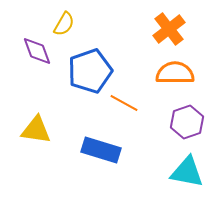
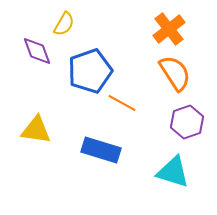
orange semicircle: rotated 57 degrees clockwise
orange line: moved 2 px left
cyan triangle: moved 14 px left; rotated 6 degrees clockwise
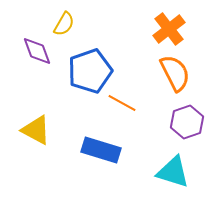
orange semicircle: rotated 6 degrees clockwise
yellow triangle: rotated 20 degrees clockwise
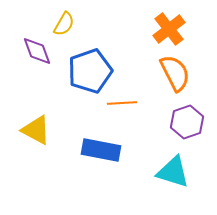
orange line: rotated 32 degrees counterclockwise
blue rectangle: rotated 6 degrees counterclockwise
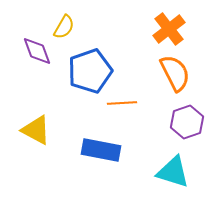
yellow semicircle: moved 3 px down
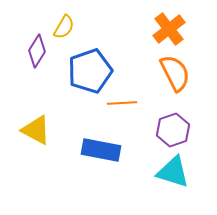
purple diamond: rotated 52 degrees clockwise
purple hexagon: moved 14 px left, 8 px down
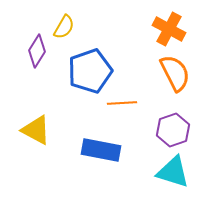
orange cross: rotated 24 degrees counterclockwise
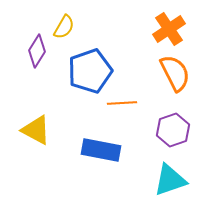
orange cross: rotated 28 degrees clockwise
cyan triangle: moved 3 px left, 8 px down; rotated 36 degrees counterclockwise
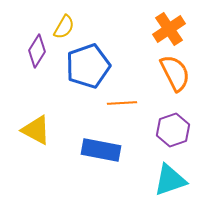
blue pentagon: moved 2 px left, 5 px up
